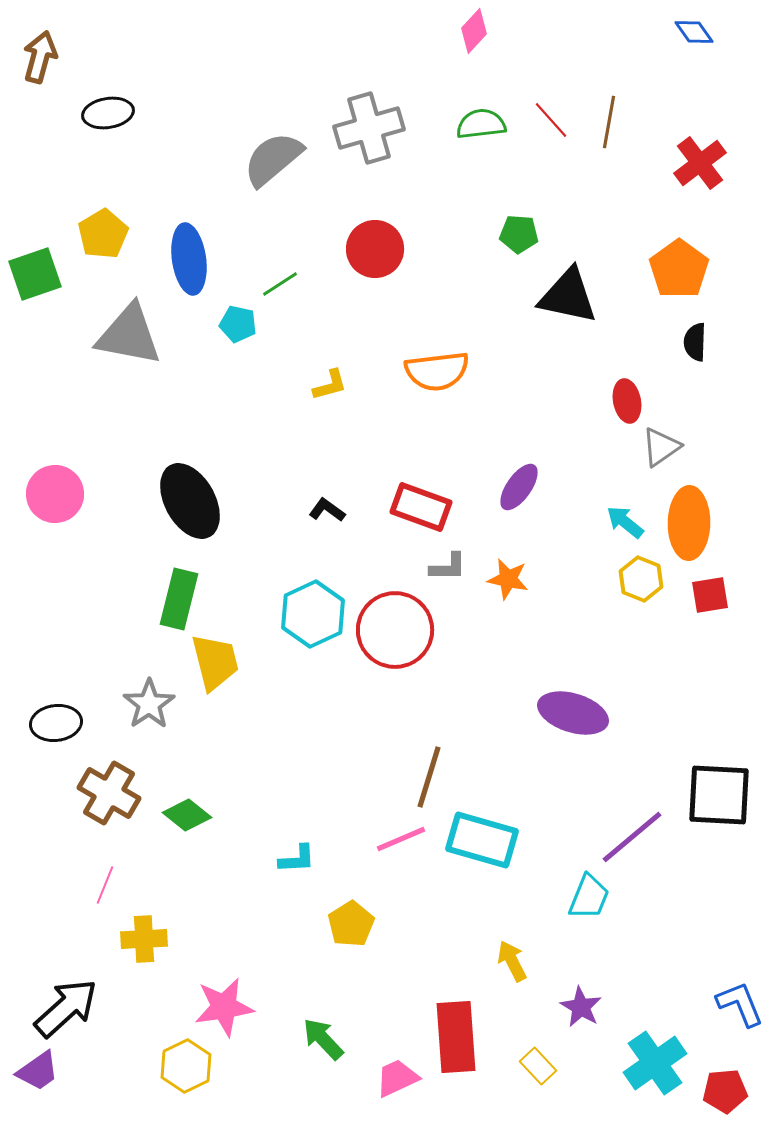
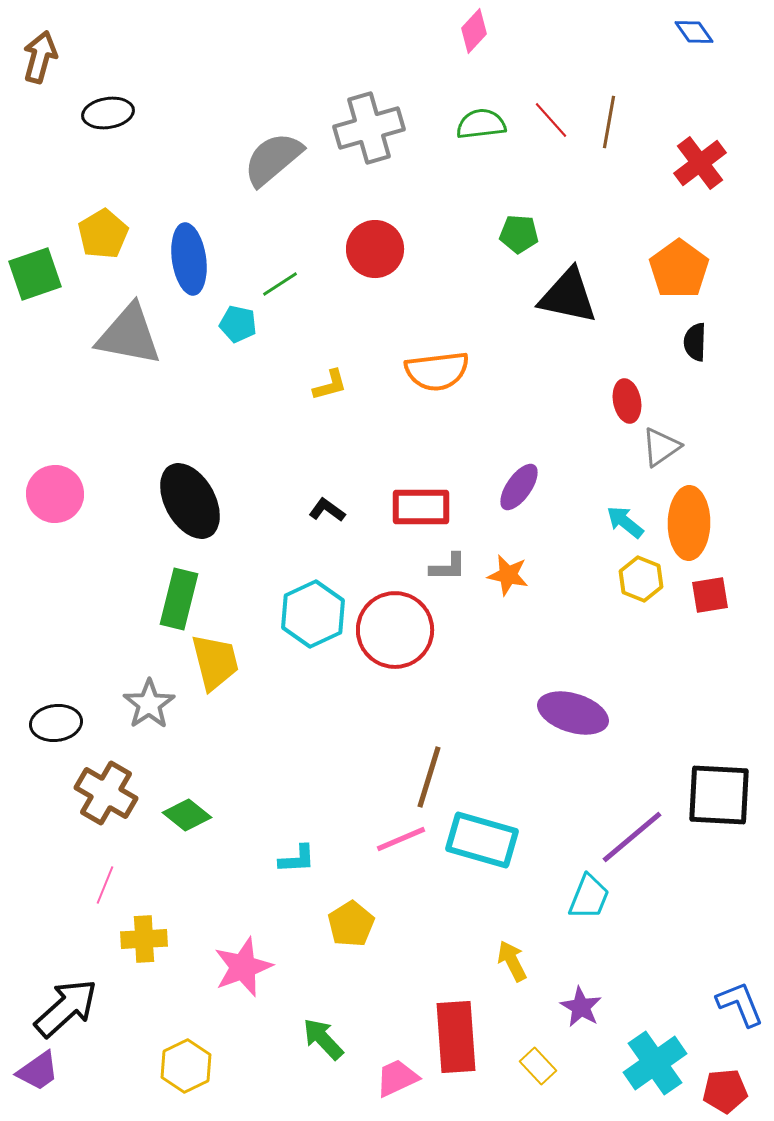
red rectangle at (421, 507): rotated 20 degrees counterclockwise
orange star at (508, 579): moved 4 px up
brown cross at (109, 793): moved 3 px left
pink star at (224, 1007): moved 19 px right, 40 px up; rotated 12 degrees counterclockwise
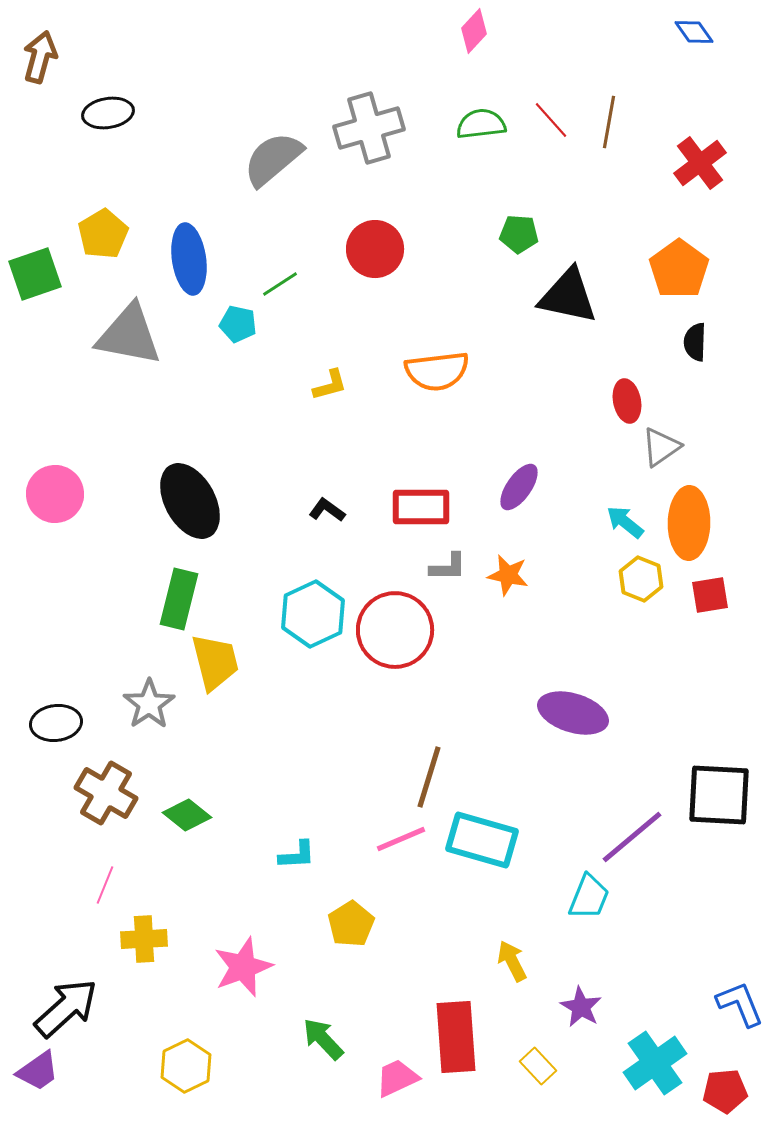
cyan L-shape at (297, 859): moved 4 px up
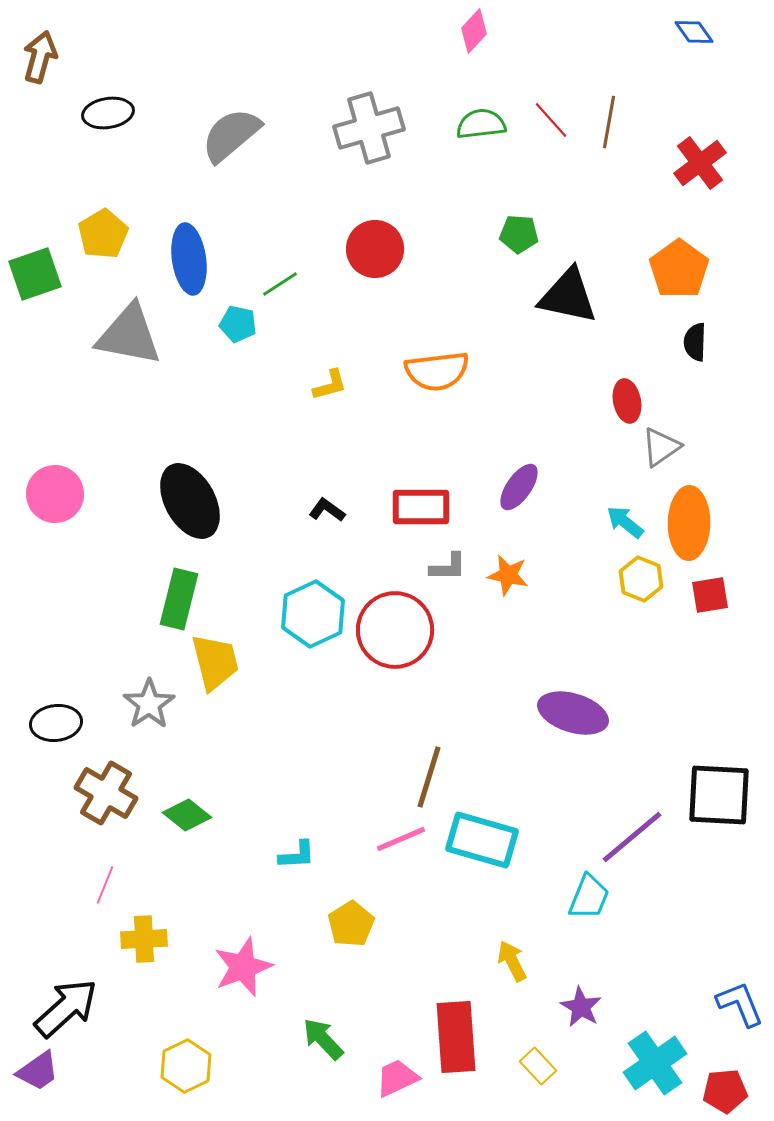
gray semicircle at (273, 159): moved 42 px left, 24 px up
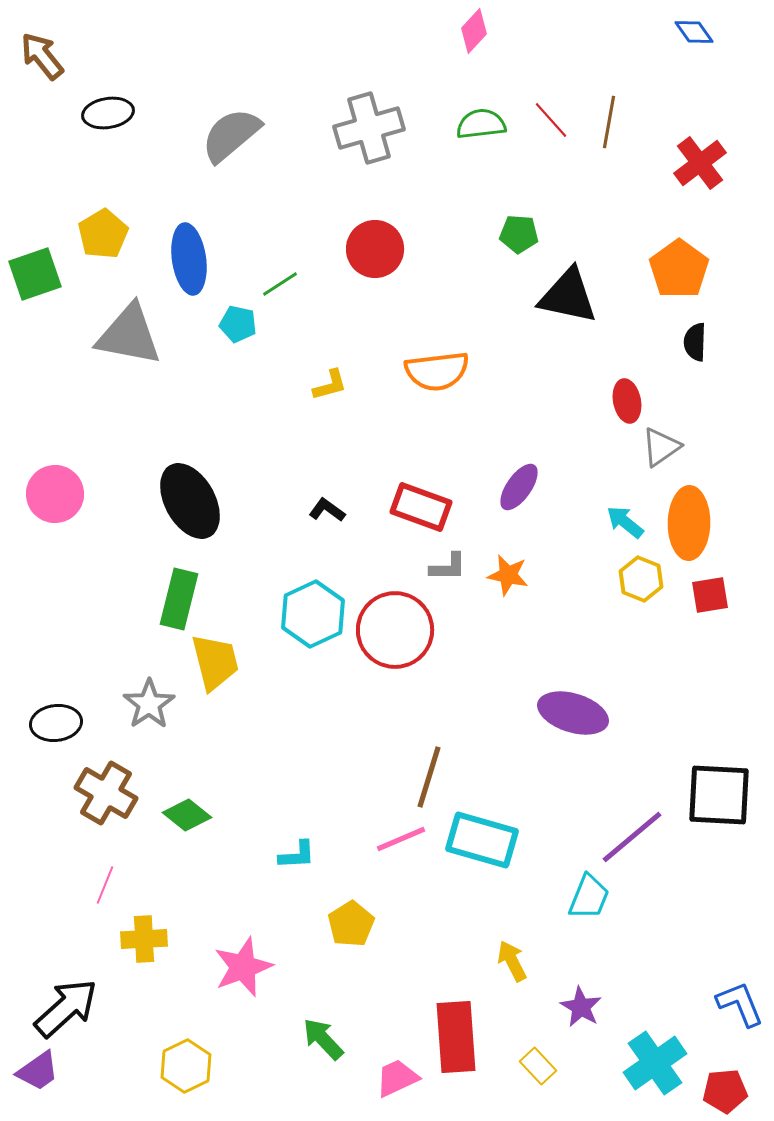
brown arrow at (40, 57): moved 2 px right, 1 px up; rotated 54 degrees counterclockwise
red rectangle at (421, 507): rotated 20 degrees clockwise
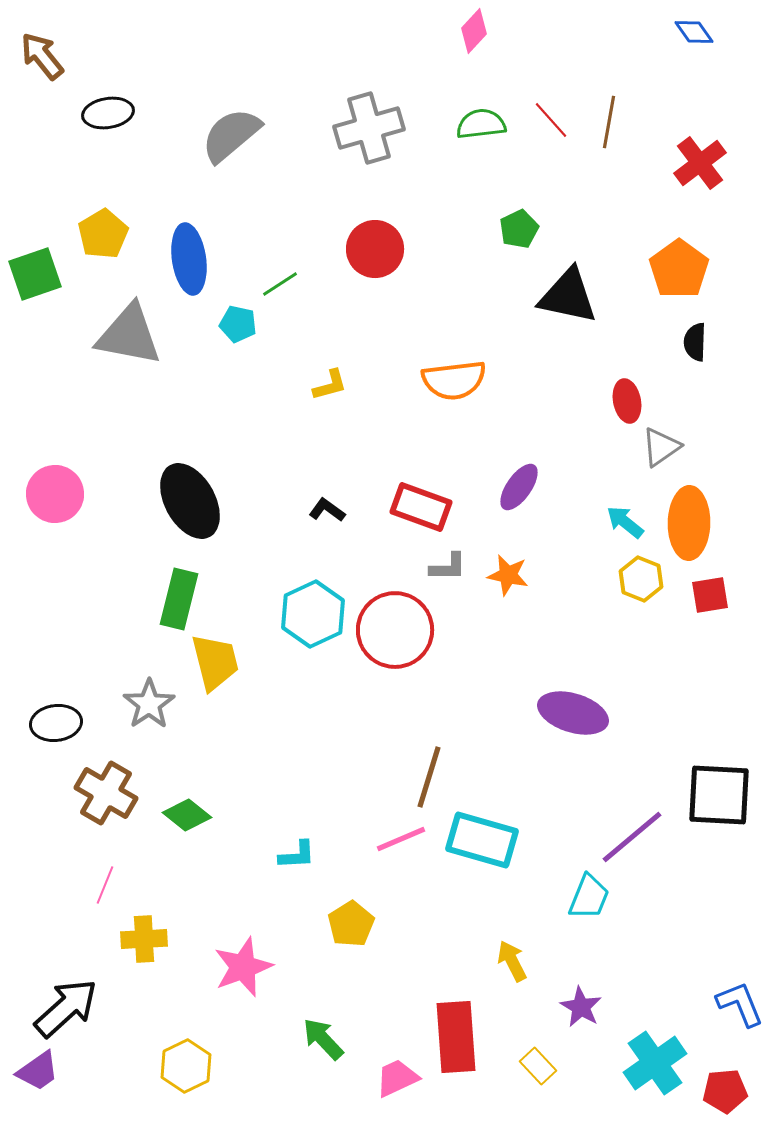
green pentagon at (519, 234): moved 5 px up; rotated 30 degrees counterclockwise
orange semicircle at (437, 371): moved 17 px right, 9 px down
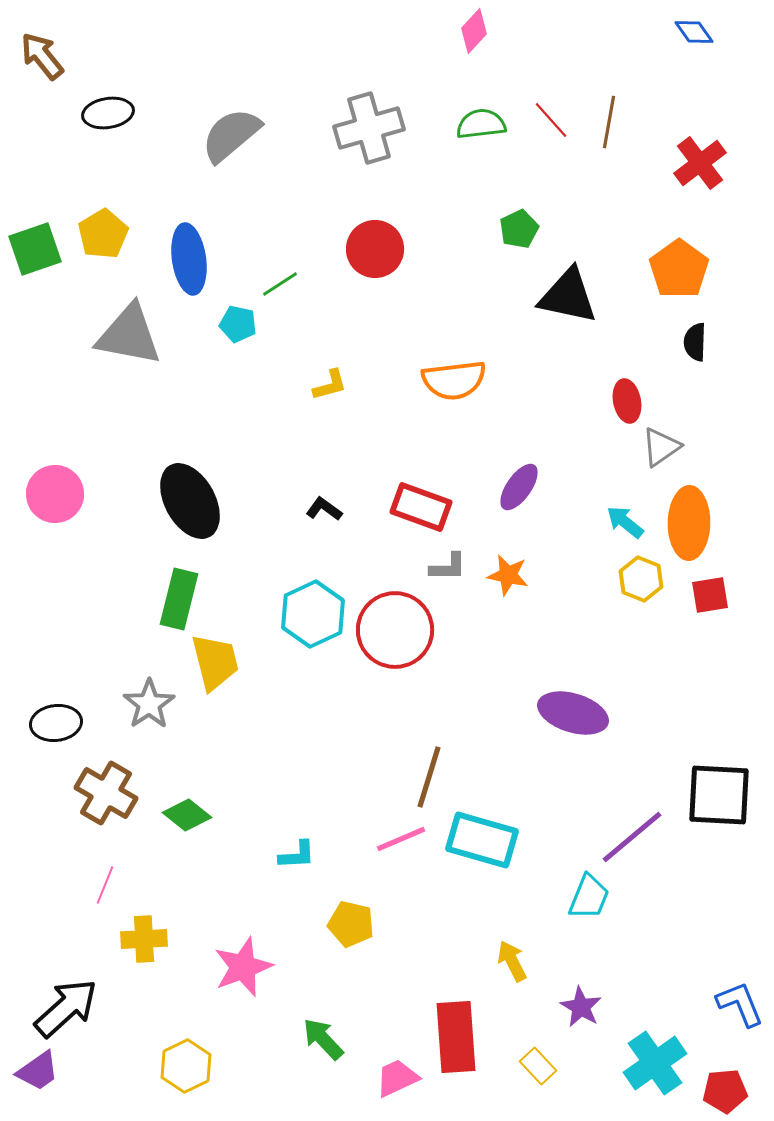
green square at (35, 274): moved 25 px up
black L-shape at (327, 510): moved 3 px left, 1 px up
yellow pentagon at (351, 924): rotated 27 degrees counterclockwise
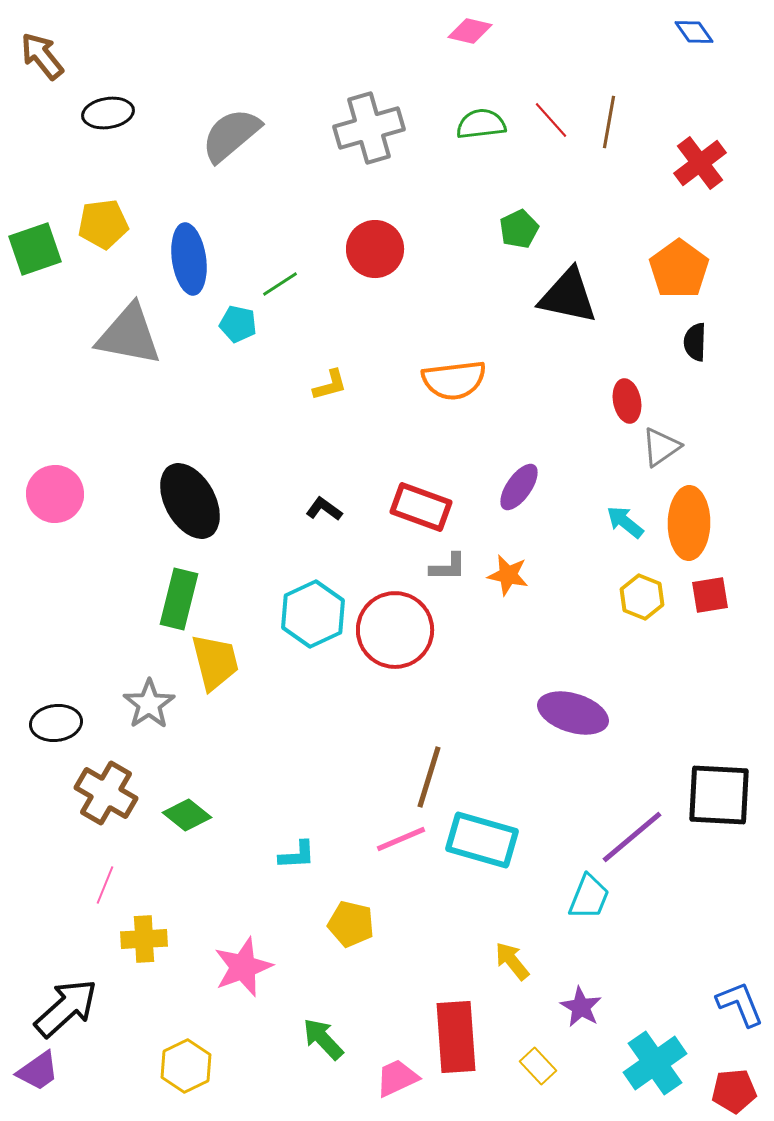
pink diamond at (474, 31): moved 4 px left; rotated 60 degrees clockwise
yellow pentagon at (103, 234): moved 10 px up; rotated 24 degrees clockwise
yellow hexagon at (641, 579): moved 1 px right, 18 px down
yellow arrow at (512, 961): rotated 12 degrees counterclockwise
red pentagon at (725, 1091): moved 9 px right
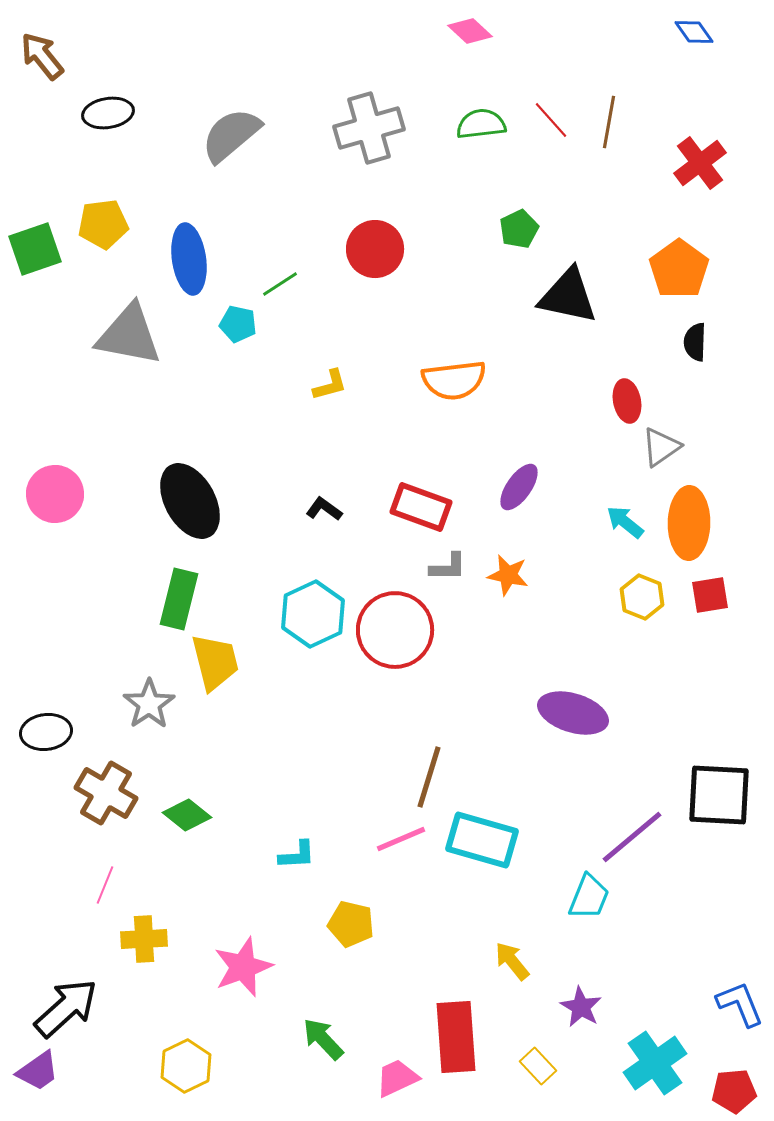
pink diamond at (470, 31): rotated 30 degrees clockwise
black ellipse at (56, 723): moved 10 px left, 9 px down
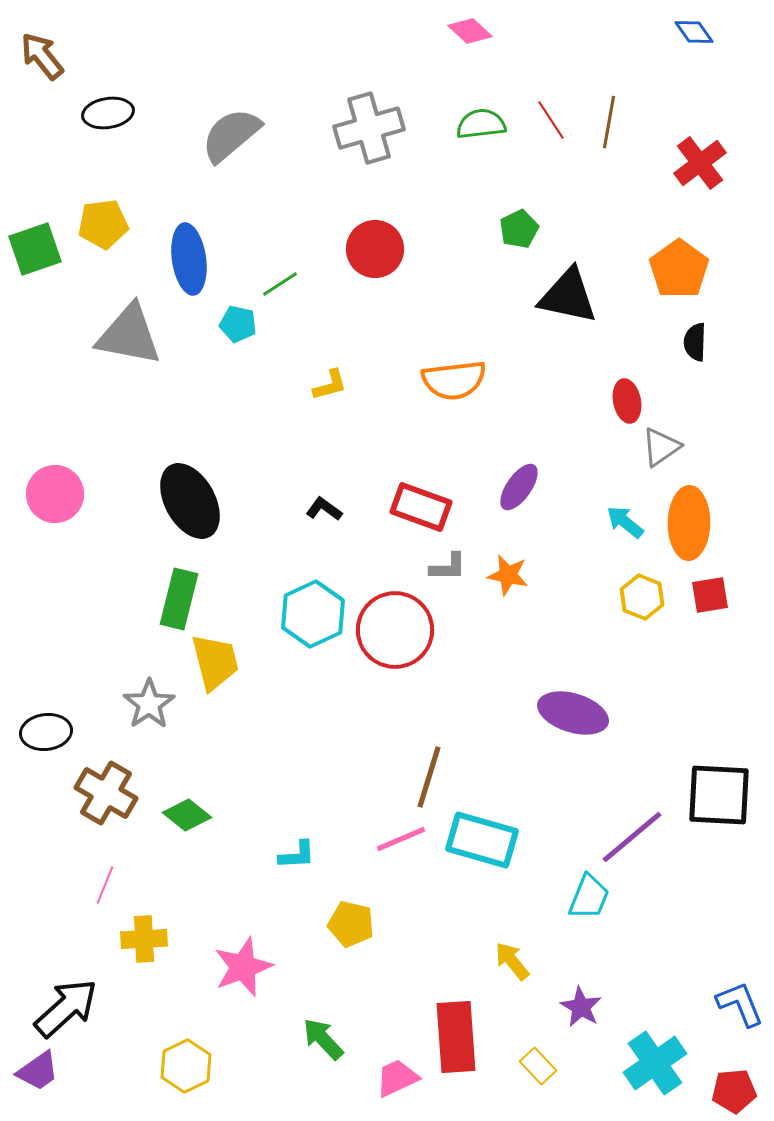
red line at (551, 120): rotated 9 degrees clockwise
